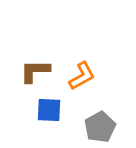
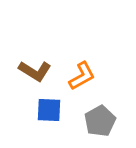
brown L-shape: rotated 148 degrees counterclockwise
gray pentagon: moved 6 px up
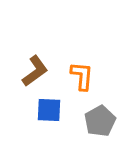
brown L-shape: rotated 68 degrees counterclockwise
orange L-shape: rotated 56 degrees counterclockwise
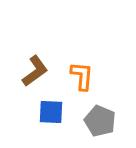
blue square: moved 2 px right, 2 px down
gray pentagon: rotated 20 degrees counterclockwise
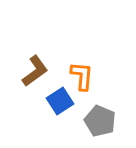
blue square: moved 9 px right, 11 px up; rotated 36 degrees counterclockwise
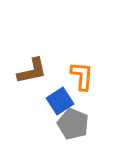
brown L-shape: moved 3 px left; rotated 24 degrees clockwise
gray pentagon: moved 27 px left, 3 px down
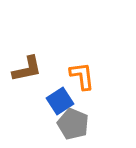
brown L-shape: moved 5 px left, 2 px up
orange L-shape: rotated 12 degrees counterclockwise
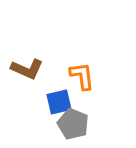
brown L-shape: rotated 36 degrees clockwise
blue square: moved 1 px left, 1 px down; rotated 20 degrees clockwise
